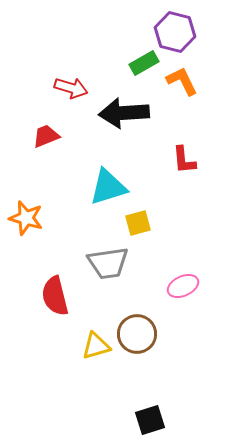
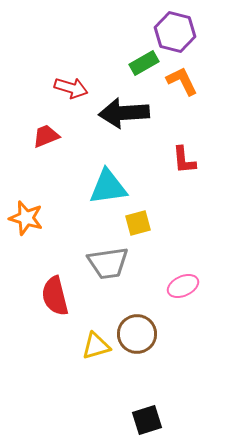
cyan triangle: rotated 9 degrees clockwise
black square: moved 3 px left
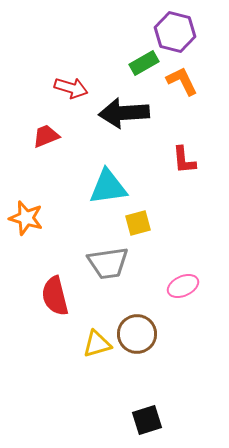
yellow triangle: moved 1 px right, 2 px up
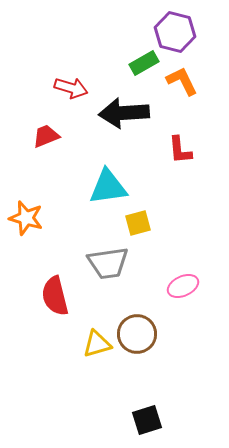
red L-shape: moved 4 px left, 10 px up
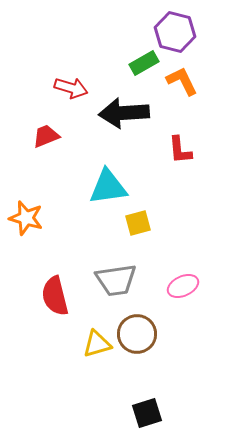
gray trapezoid: moved 8 px right, 17 px down
black square: moved 7 px up
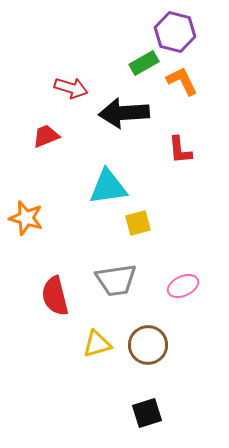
brown circle: moved 11 px right, 11 px down
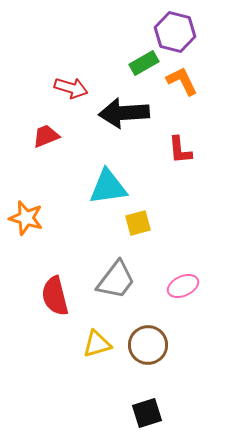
gray trapezoid: rotated 45 degrees counterclockwise
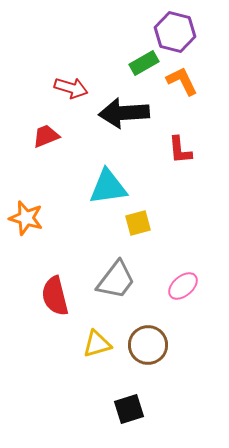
pink ellipse: rotated 16 degrees counterclockwise
black square: moved 18 px left, 4 px up
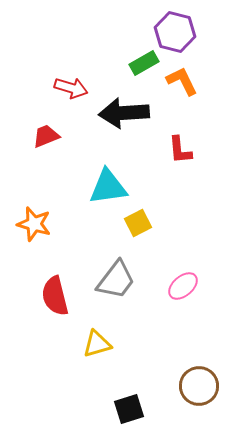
orange star: moved 8 px right, 6 px down
yellow square: rotated 12 degrees counterclockwise
brown circle: moved 51 px right, 41 px down
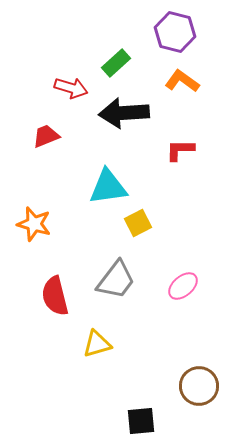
green rectangle: moved 28 px left; rotated 12 degrees counterclockwise
orange L-shape: rotated 28 degrees counterclockwise
red L-shape: rotated 96 degrees clockwise
black square: moved 12 px right, 12 px down; rotated 12 degrees clockwise
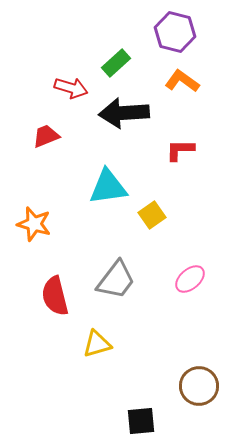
yellow square: moved 14 px right, 8 px up; rotated 8 degrees counterclockwise
pink ellipse: moved 7 px right, 7 px up
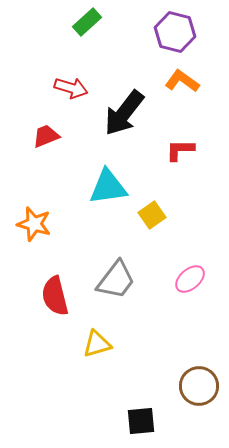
green rectangle: moved 29 px left, 41 px up
black arrow: rotated 48 degrees counterclockwise
